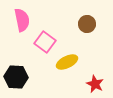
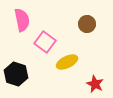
black hexagon: moved 3 px up; rotated 15 degrees clockwise
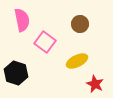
brown circle: moved 7 px left
yellow ellipse: moved 10 px right, 1 px up
black hexagon: moved 1 px up
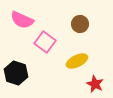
pink semicircle: rotated 125 degrees clockwise
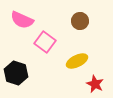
brown circle: moved 3 px up
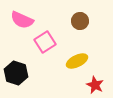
pink square: rotated 20 degrees clockwise
red star: moved 1 px down
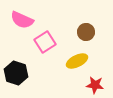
brown circle: moved 6 px right, 11 px down
red star: rotated 18 degrees counterclockwise
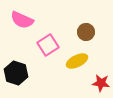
pink square: moved 3 px right, 3 px down
red star: moved 6 px right, 2 px up
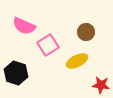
pink semicircle: moved 2 px right, 6 px down
red star: moved 2 px down
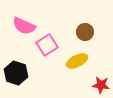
brown circle: moved 1 px left
pink square: moved 1 px left
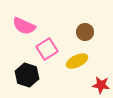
pink square: moved 4 px down
black hexagon: moved 11 px right, 2 px down
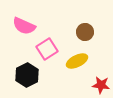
black hexagon: rotated 15 degrees clockwise
